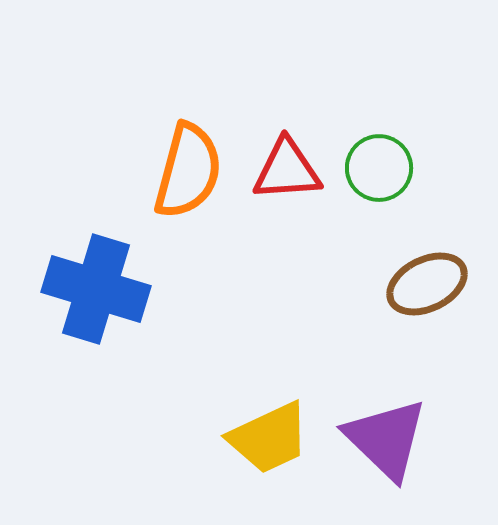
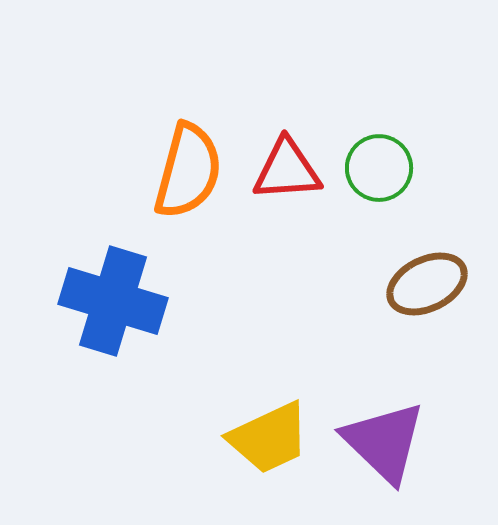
blue cross: moved 17 px right, 12 px down
purple triangle: moved 2 px left, 3 px down
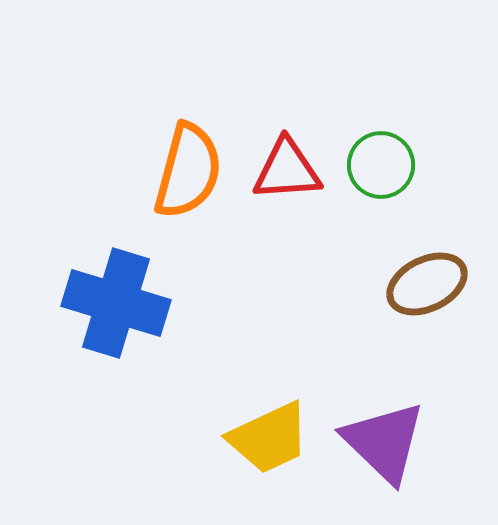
green circle: moved 2 px right, 3 px up
blue cross: moved 3 px right, 2 px down
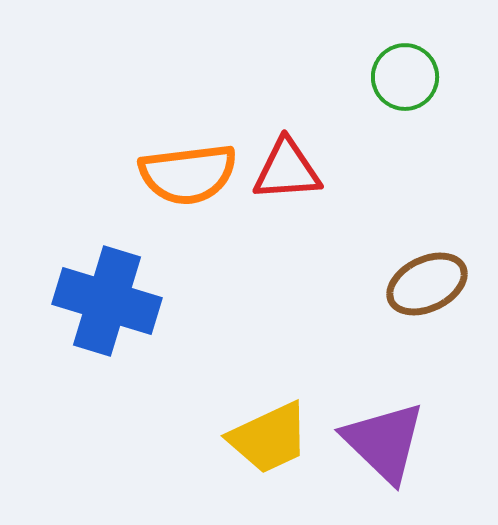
green circle: moved 24 px right, 88 px up
orange semicircle: moved 3 px down; rotated 68 degrees clockwise
blue cross: moved 9 px left, 2 px up
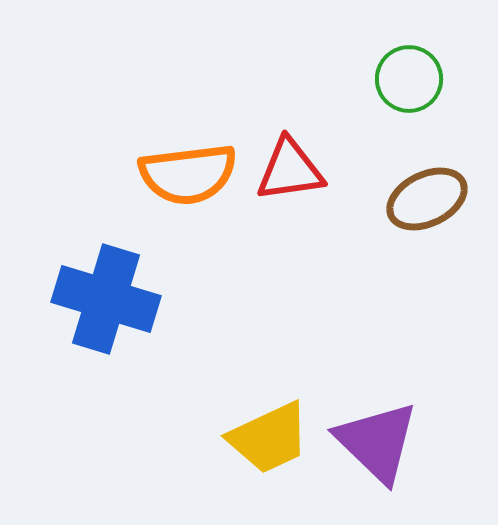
green circle: moved 4 px right, 2 px down
red triangle: moved 3 px right; rotated 4 degrees counterclockwise
brown ellipse: moved 85 px up
blue cross: moved 1 px left, 2 px up
purple triangle: moved 7 px left
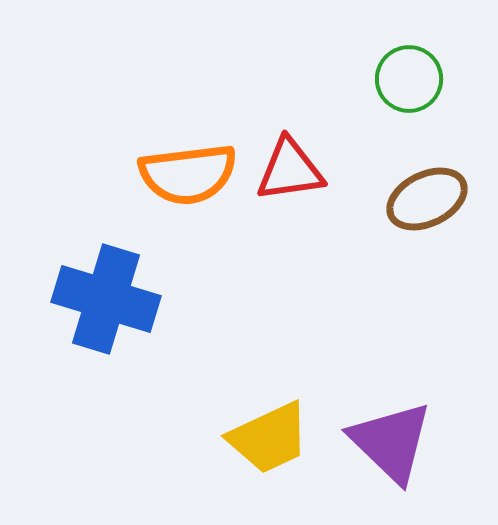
purple triangle: moved 14 px right
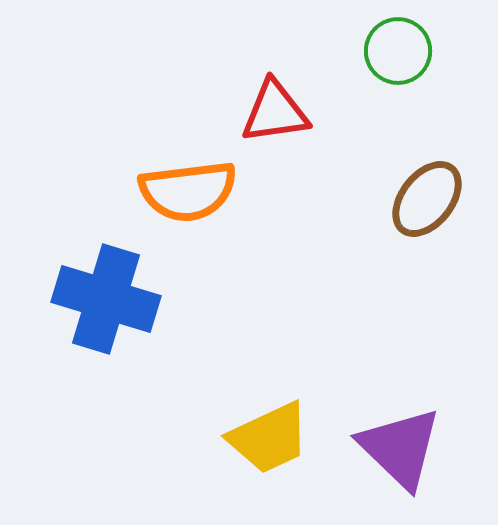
green circle: moved 11 px left, 28 px up
red triangle: moved 15 px left, 58 px up
orange semicircle: moved 17 px down
brown ellipse: rotated 26 degrees counterclockwise
purple triangle: moved 9 px right, 6 px down
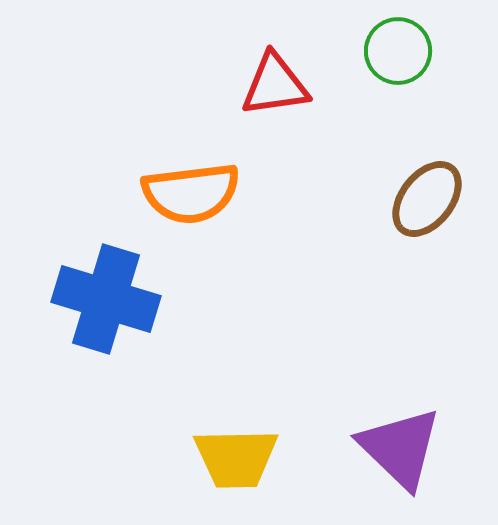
red triangle: moved 27 px up
orange semicircle: moved 3 px right, 2 px down
yellow trapezoid: moved 33 px left, 20 px down; rotated 24 degrees clockwise
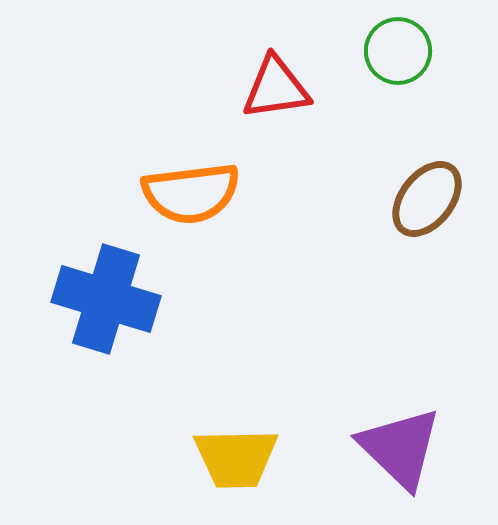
red triangle: moved 1 px right, 3 px down
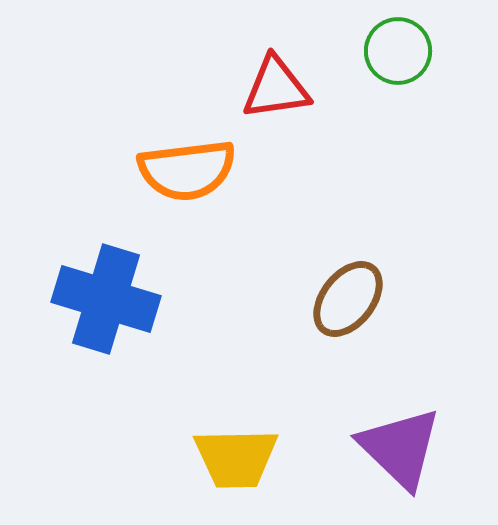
orange semicircle: moved 4 px left, 23 px up
brown ellipse: moved 79 px left, 100 px down
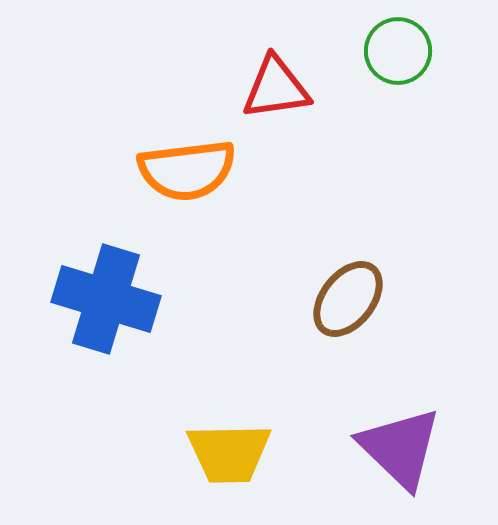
yellow trapezoid: moved 7 px left, 5 px up
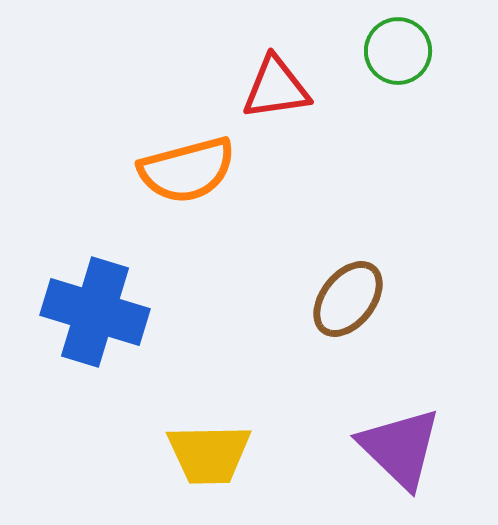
orange semicircle: rotated 8 degrees counterclockwise
blue cross: moved 11 px left, 13 px down
yellow trapezoid: moved 20 px left, 1 px down
